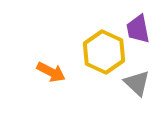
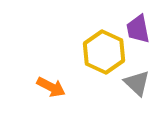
orange arrow: moved 15 px down
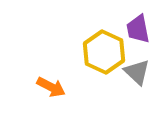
gray triangle: moved 11 px up
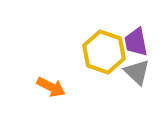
purple trapezoid: moved 2 px left, 13 px down
yellow hexagon: rotated 6 degrees counterclockwise
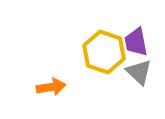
gray triangle: moved 2 px right
orange arrow: rotated 36 degrees counterclockwise
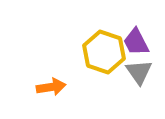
purple trapezoid: rotated 16 degrees counterclockwise
gray triangle: rotated 12 degrees clockwise
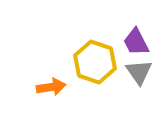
yellow hexagon: moved 9 px left, 10 px down
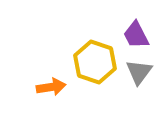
purple trapezoid: moved 7 px up
gray triangle: rotated 12 degrees clockwise
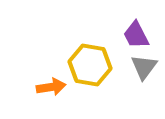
yellow hexagon: moved 5 px left, 3 px down; rotated 9 degrees counterclockwise
gray triangle: moved 5 px right, 5 px up
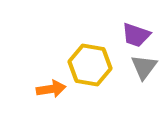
purple trapezoid: rotated 44 degrees counterclockwise
orange arrow: moved 2 px down
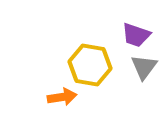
orange arrow: moved 11 px right, 8 px down
